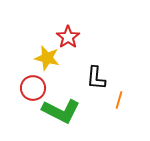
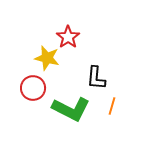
orange line: moved 7 px left, 6 px down
green L-shape: moved 10 px right, 2 px up
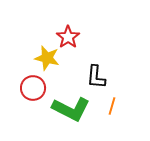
black L-shape: moved 1 px up
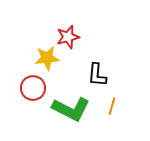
red star: rotated 20 degrees clockwise
yellow star: rotated 20 degrees counterclockwise
black L-shape: moved 1 px right, 2 px up
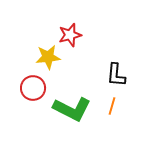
red star: moved 2 px right, 2 px up
yellow star: moved 1 px right, 1 px up
black L-shape: moved 19 px right
green L-shape: moved 1 px right
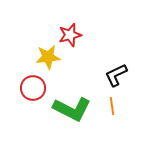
black L-shape: rotated 60 degrees clockwise
orange line: rotated 24 degrees counterclockwise
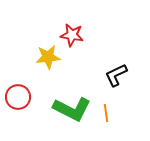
red star: moved 2 px right; rotated 25 degrees clockwise
red circle: moved 15 px left, 9 px down
orange line: moved 6 px left, 7 px down
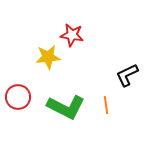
black L-shape: moved 11 px right
green L-shape: moved 6 px left, 2 px up
orange line: moved 8 px up
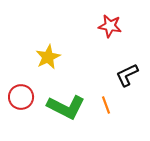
red star: moved 38 px right, 9 px up
yellow star: rotated 20 degrees counterclockwise
red circle: moved 3 px right
orange line: rotated 12 degrees counterclockwise
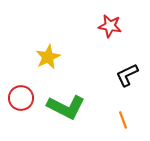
red circle: moved 1 px down
orange line: moved 17 px right, 15 px down
